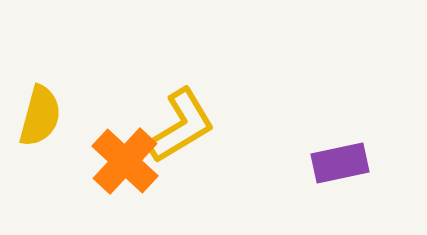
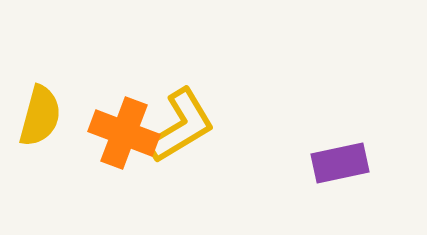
orange cross: moved 1 px left, 28 px up; rotated 22 degrees counterclockwise
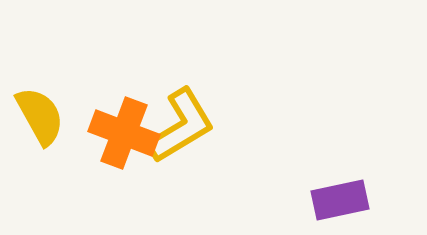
yellow semicircle: rotated 44 degrees counterclockwise
purple rectangle: moved 37 px down
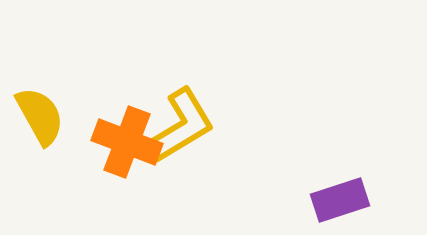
orange cross: moved 3 px right, 9 px down
purple rectangle: rotated 6 degrees counterclockwise
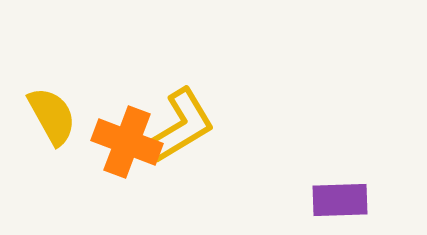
yellow semicircle: moved 12 px right
purple rectangle: rotated 16 degrees clockwise
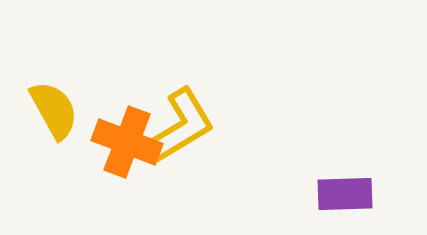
yellow semicircle: moved 2 px right, 6 px up
purple rectangle: moved 5 px right, 6 px up
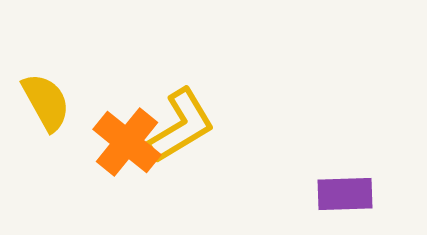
yellow semicircle: moved 8 px left, 8 px up
orange cross: rotated 18 degrees clockwise
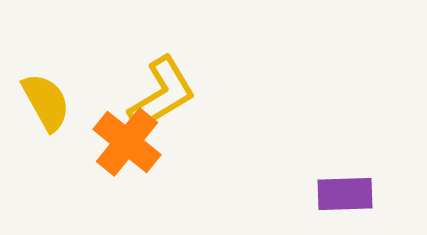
yellow L-shape: moved 19 px left, 32 px up
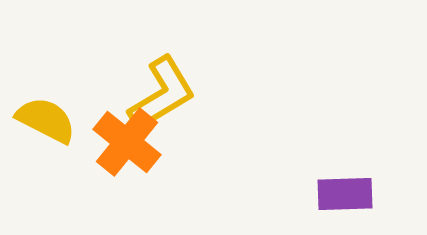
yellow semicircle: moved 18 px down; rotated 34 degrees counterclockwise
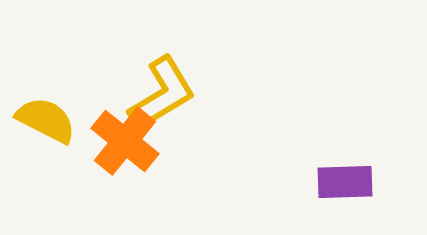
orange cross: moved 2 px left, 1 px up
purple rectangle: moved 12 px up
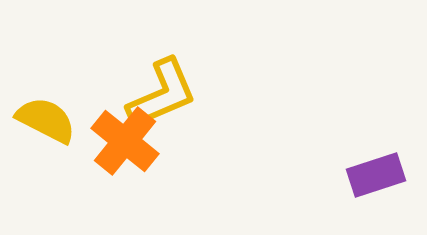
yellow L-shape: rotated 8 degrees clockwise
purple rectangle: moved 31 px right, 7 px up; rotated 16 degrees counterclockwise
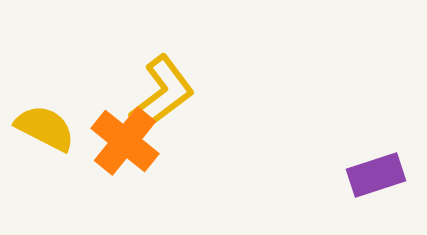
yellow L-shape: rotated 14 degrees counterclockwise
yellow semicircle: moved 1 px left, 8 px down
